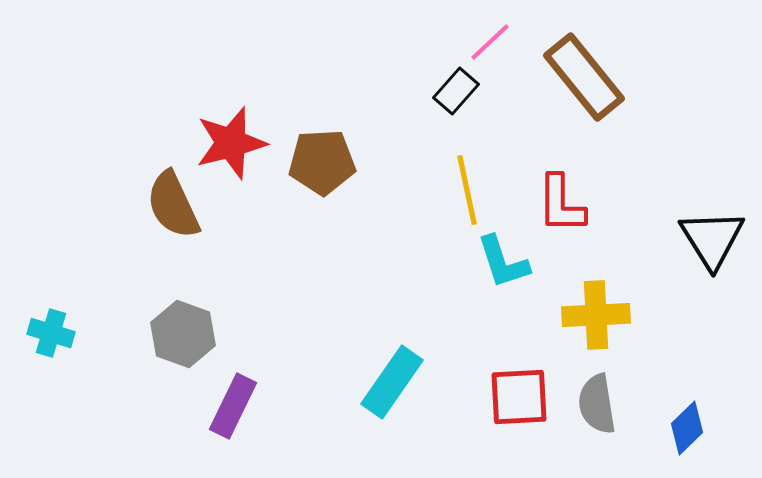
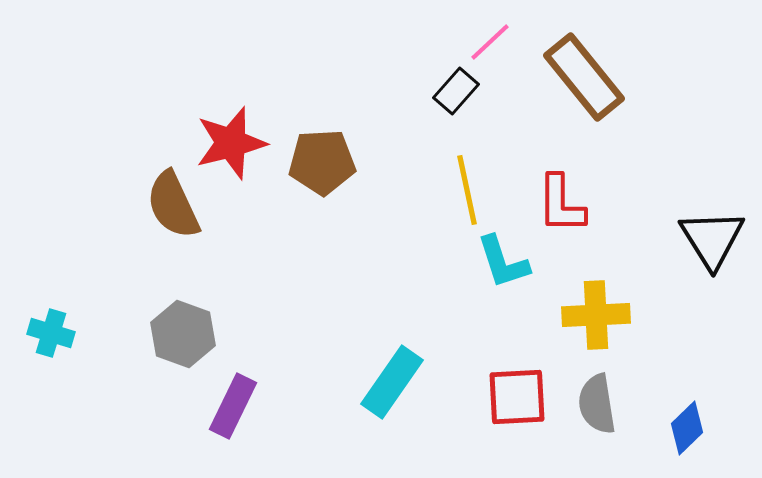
red square: moved 2 px left
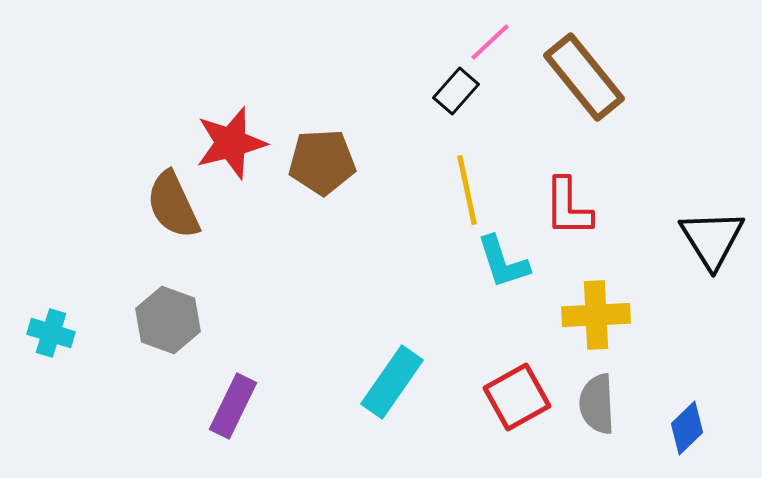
red L-shape: moved 7 px right, 3 px down
gray hexagon: moved 15 px left, 14 px up
red square: rotated 26 degrees counterclockwise
gray semicircle: rotated 6 degrees clockwise
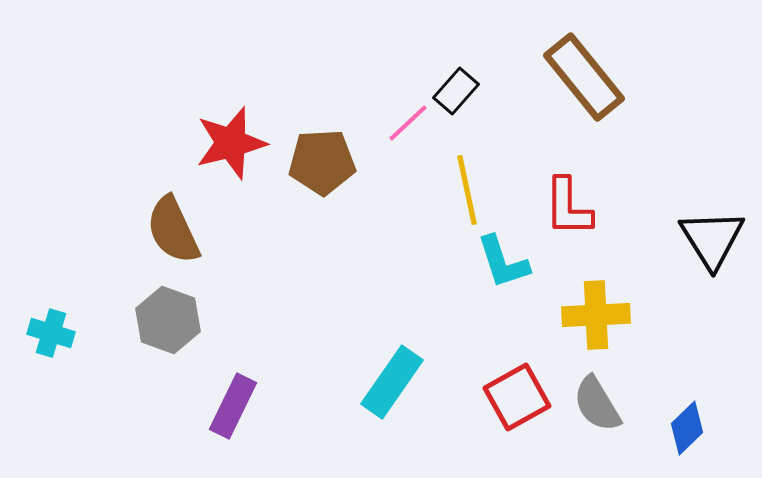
pink line: moved 82 px left, 81 px down
brown semicircle: moved 25 px down
gray semicircle: rotated 28 degrees counterclockwise
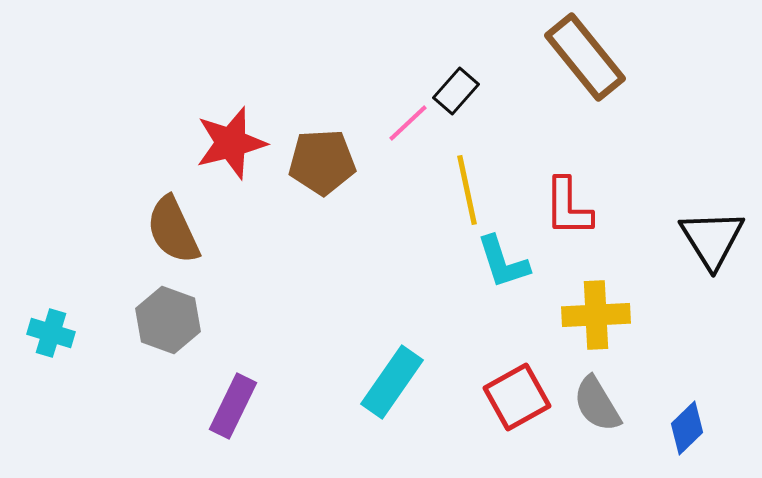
brown rectangle: moved 1 px right, 20 px up
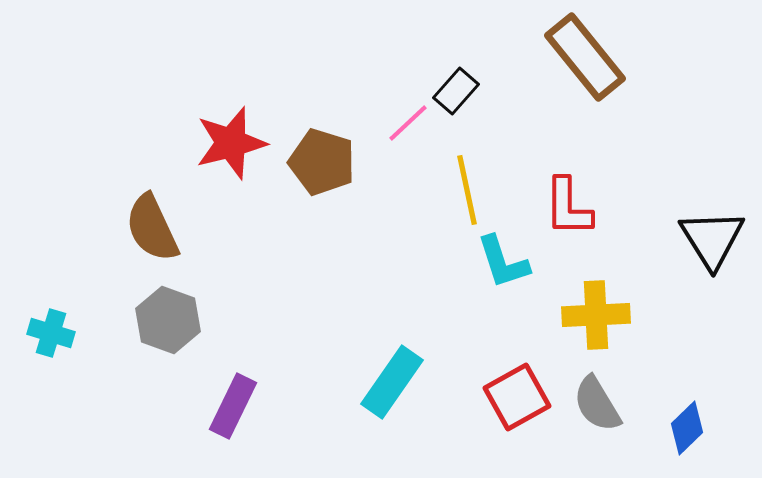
brown pentagon: rotated 20 degrees clockwise
brown semicircle: moved 21 px left, 2 px up
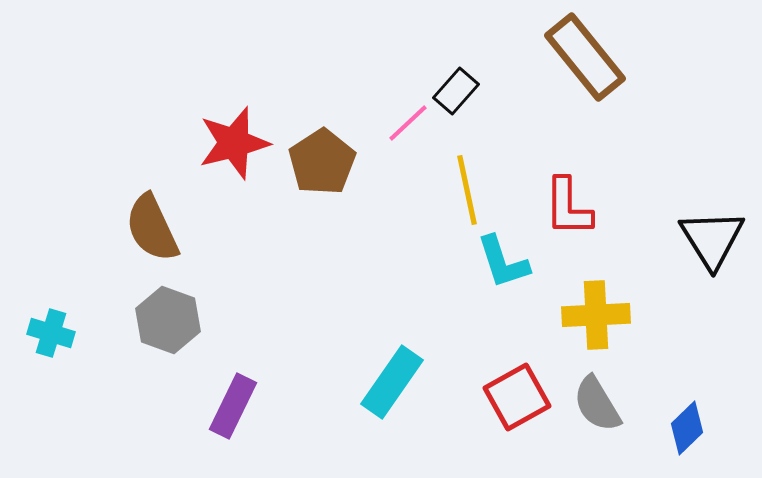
red star: moved 3 px right
brown pentagon: rotated 22 degrees clockwise
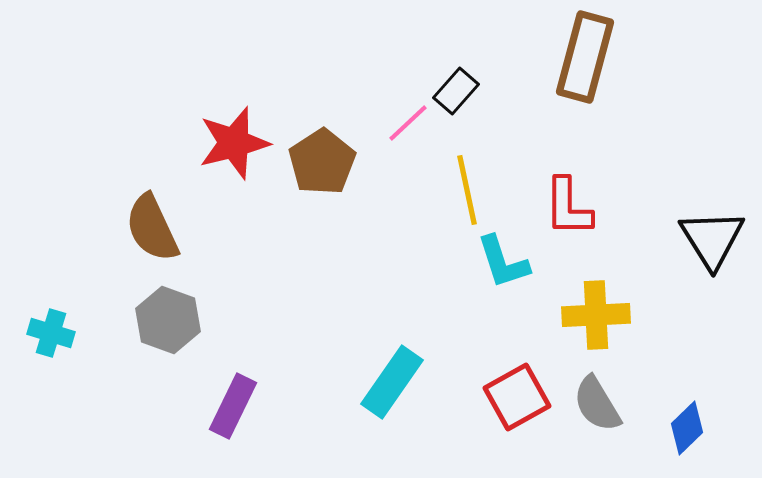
brown rectangle: rotated 54 degrees clockwise
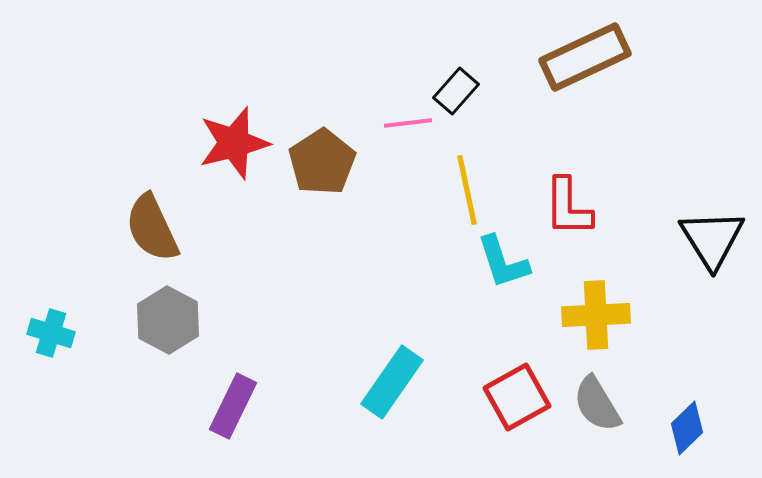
brown rectangle: rotated 50 degrees clockwise
pink line: rotated 36 degrees clockwise
gray hexagon: rotated 8 degrees clockwise
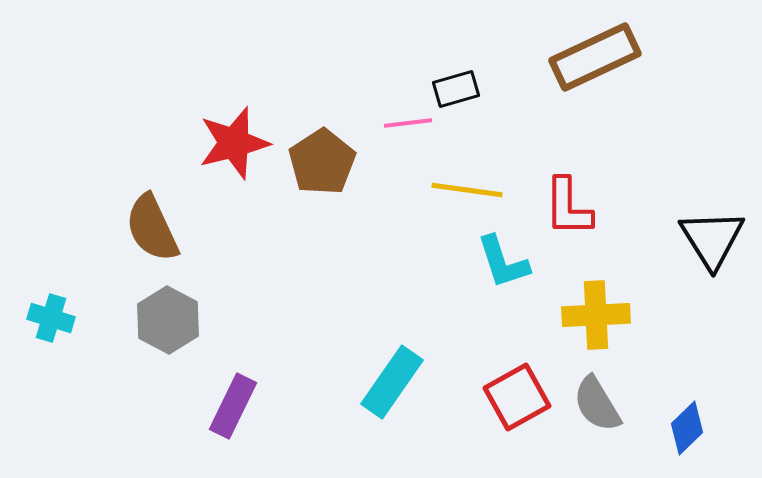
brown rectangle: moved 10 px right
black rectangle: moved 2 px up; rotated 33 degrees clockwise
yellow line: rotated 70 degrees counterclockwise
cyan cross: moved 15 px up
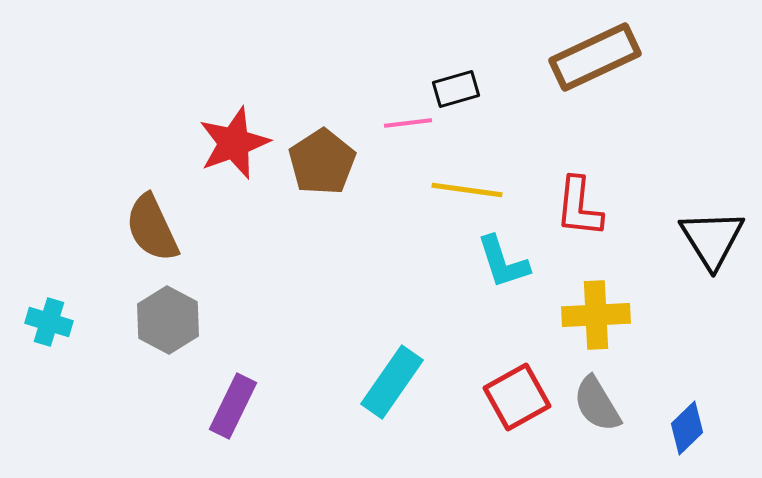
red star: rotated 6 degrees counterclockwise
red L-shape: moved 11 px right; rotated 6 degrees clockwise
cyan cross: moved 2 px left, 4 px down
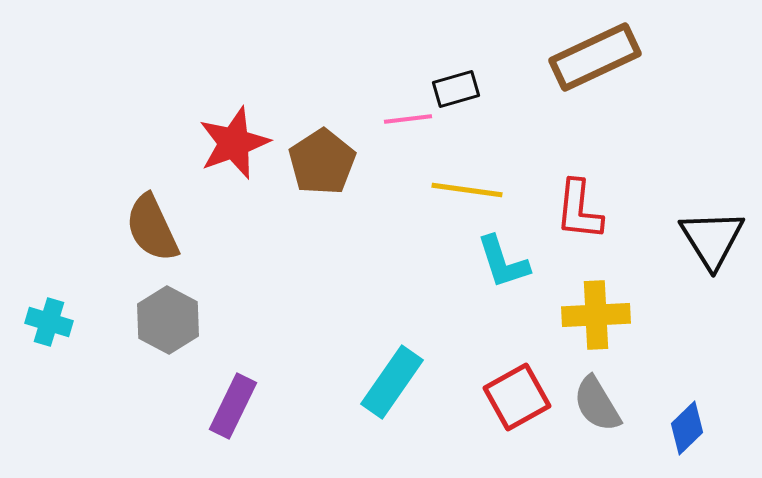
pink line: moved 4 px up
red L-shape: moved 3 px down
